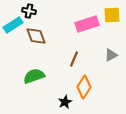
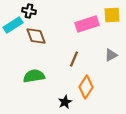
green semicircle: rotated 10 degrees clockwise
orange diamond: moved 2 px right
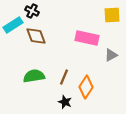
black cross: moved 3 px right; rotated 16 degrees clockwise
pink rectangle: moved 14 px down; rotated 30 degrees clockwise
brown line: moved 10 px left, 18 px down
black star: rotated 24 degrees counterclockwise
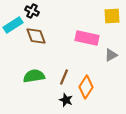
yellow square: moved 1 px down
black star: moved 1 px right, 2 px up
